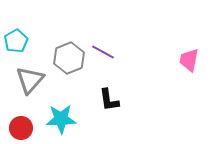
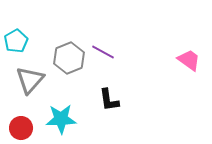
pink trapezoid: rotated 115 degrees clockwise
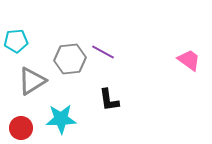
cyan pentagon: rotated 25 degrees clockwise
gray hexagon: moved 1 px right, 1 px down; rotated 16 degrees clockwise
gray triangle: moved 2 px right, 1 px down; rotated 16 degrees clockwise
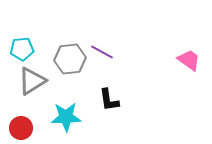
cyan pentagon: moved 6 px right, 8 px down
purple line: moved 1 px left
cyan star: moved 5 px right, 2 px up
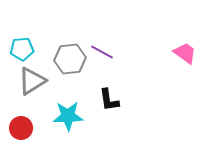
pink trapezoid: moved 4 px left, 7 px up
cyan star: moved 2 px right, 1 px up
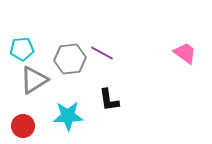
purple line: moved 1 px down
gray triangle: moved 2 px right, 1 px up
red circle: moved 2 px right, 2 px up
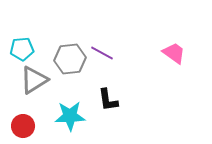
pink trapezoid: moved 11 px left
black L-shape: moved 1 px left
cyan star: moved 2 px right
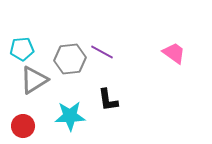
purple line: moved 1 px up
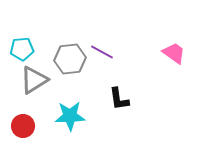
black L-shape: moved 11 px right, 1 px up
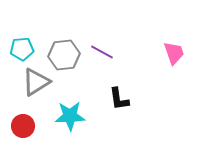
pink trapezoid: rotated 35 degrees clockwise
gray hexagon: moved 6 px left, 4 px up
gray triangle: moved 2 px right, 2 px down
